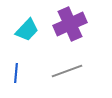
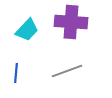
purple cross: moved 1 px right, 2 px up; rotated 28 degrees clockwise
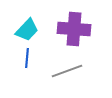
purple cross: moved 3 px right, 7 px down
blue line: moved 11 px right, 15 px up
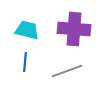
cyan trapezoid: rotated 120 degrees counterclockwise
blue line: moved 2 px left, 4 px down
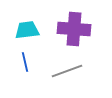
cyan trapezoid: rotated 20 degrees counterclockwise
blue line: rotated 18 degrees counterclockwise
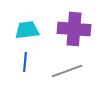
blue line: rotated 18 degrees clockwise
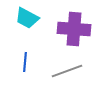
cyan trapezoid: moved 12 px up; rotated 145 degrees counterclockwise
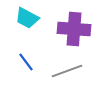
blue line: moved 1 px right; rotated 42 degrees counterclockwise
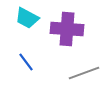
purple cross: moved 7 px left
gray line: moved 17 px right, 2 px down
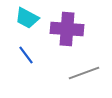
blue line: moved 7 px up
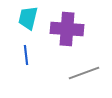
cyan trapezoid: moved 1 px right; rotated 75 degrees clockwise
blue line: rotated 30 degrees clockwise
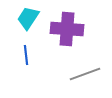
cyan trapezoid: rotated 20 degrees clockwise
gray line: moved 1 px right, 1 px down
